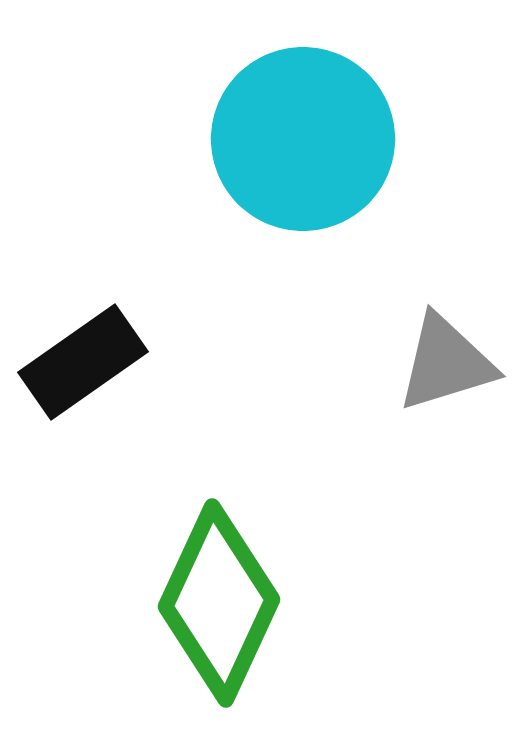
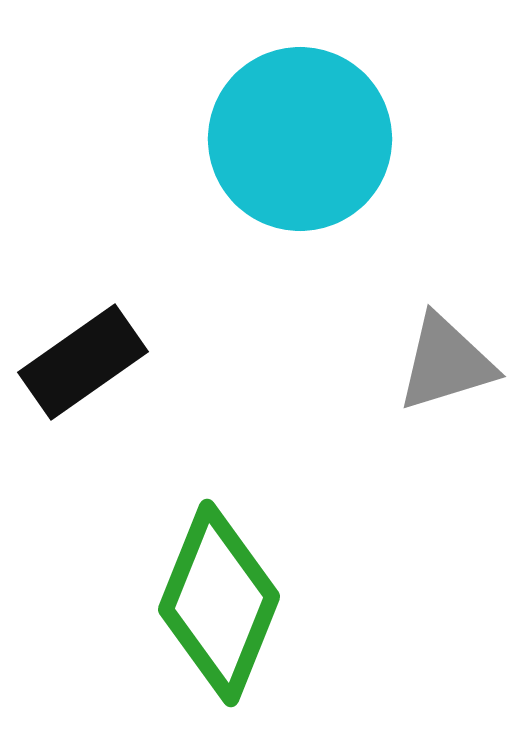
cyan circle: moved 3 px left
green diamond: rotated 3 degrees counterclockwise
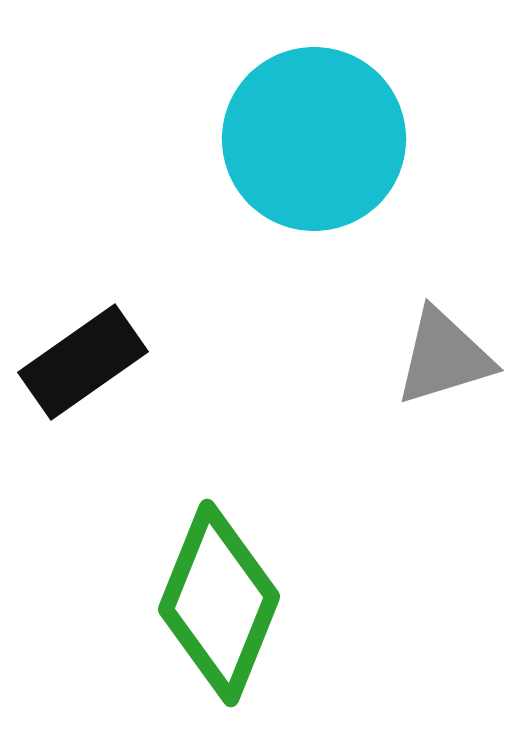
cyan circle: moved 14 px right
gray triangle: moved 2 px left, 6 px up
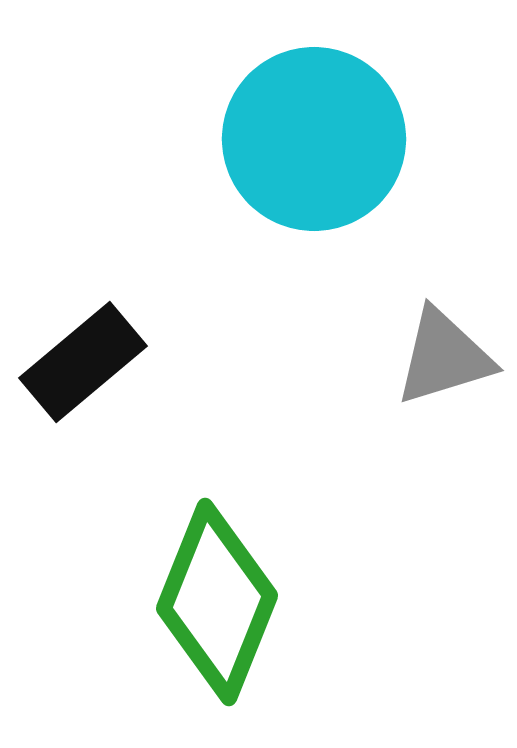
black rectangle: rotated 5 degrees counterclockwise
green diamond: moved 2 px left, 1 px up
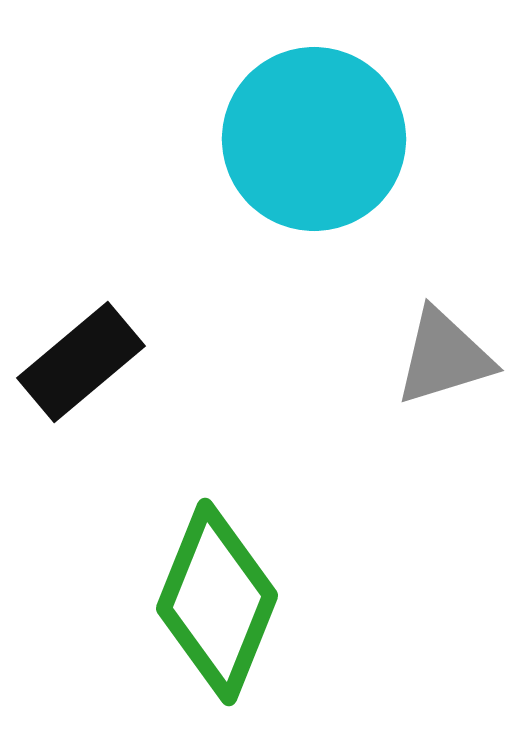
black rectangle: moved 2 px left
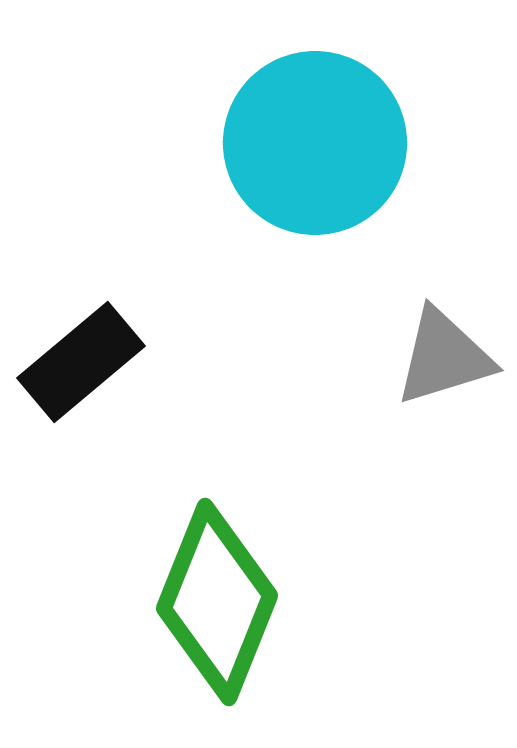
cyan circle: moved 1 px right, 4 px down
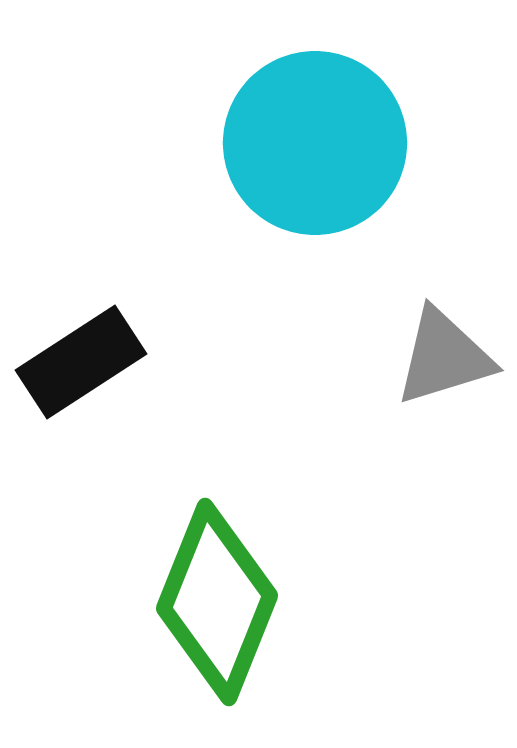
black rectangle: rotated 7 degrees clockwise
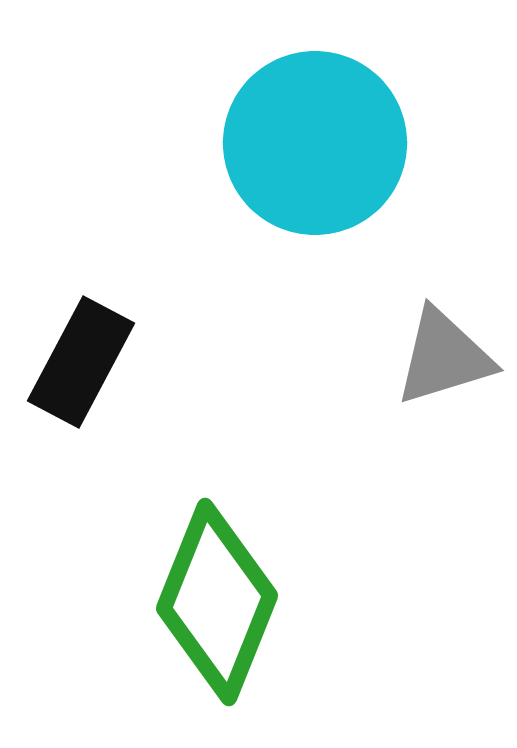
black rectangle: rotated 29 degrees counterclockwise
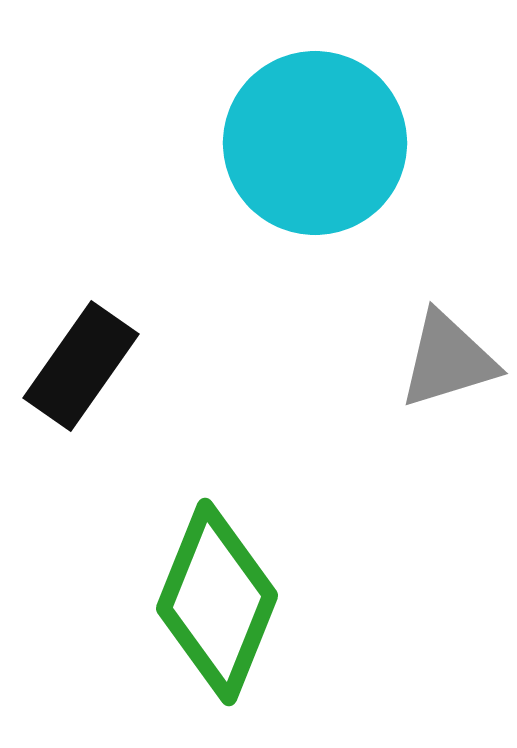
gray triangle: moved 4 px right, 3 px down
black rectangle: moved 4 px down; rotated 7 degrees clockwise
